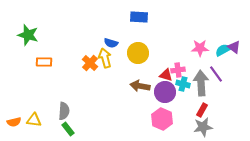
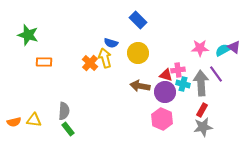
blue rectangle: moved 1 px left, 3 px down; rotated 42 degrees clockwise
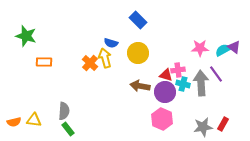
green star: moved 2 px left, 1 px down
red rectangle: moved 21 px right, 14 px down
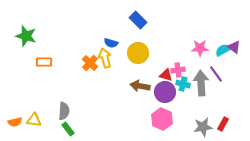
orange semicircle: moved 1 px right
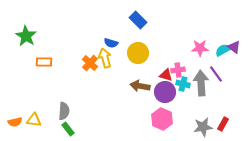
green star: rotated 15 degrees clockwise
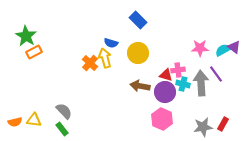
orange rectangle: moved 10 px left, 10 px up; rotated 28 degrees counterclockwise
gray semicircle: rotated 48 degrees counterclockwise
green rectangle: moved 6 px left
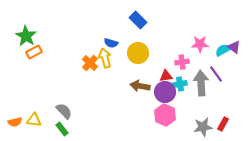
pink star: moved 4 px up
pink cross: moved 4 px right, 8 px up
red triangle: moved 1 px down; rotated 24 degrees counterclockwise
cyan cross: moved 3 px left; rotated 24 degrees counterclockwise
pink hexagon: moved 3 px right, 4 px up
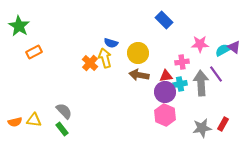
blue rectangle: moved 26 px right
green star: moved 7 px left, 10 px up
brown arrow: moved 1 px left, 11 px up
gray star: moved 1 px left, 1 px down
